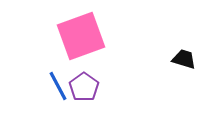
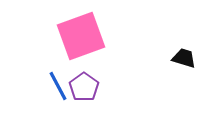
black trapezoid: moved 1 px up
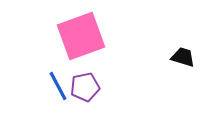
black trapezoid: moved 1 px left, 1 px up
purple pentagon: moved 1 px right; rotated 24 degrees clockwise
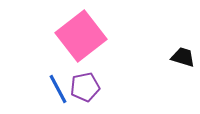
pink square: rotated 18 degrees counterclockwise
blue line: moved 3 px down
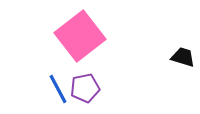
pink square: moved 1 px left
purple pentagon: moved 1 px down
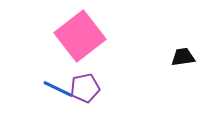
black trapezoid: rotated 25 degrees counterclockwise
blue line: rotated 36 degrees counterclockwise
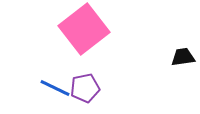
pink square: moved 4 px right, 7 px up
blue line: moved 3 px left, 1 px up
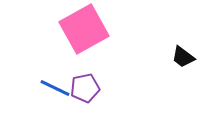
pink square: rotated 9 degrees clockwise
black trapezoid: rotated 135 degrees counterclockwise
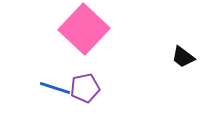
pink square: rotated 18 degrees counterclockwise
blue line: rotated 8 degrees counterclockwise
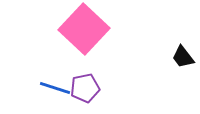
black trapezoid: rotated 15 degrees clockwise
